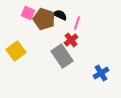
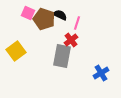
gray rectangle: rotated 45 degrees clockwise
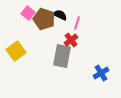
pink square: rotated 16 degrees clockwise
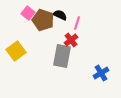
brown pentagon: moved 1 px left, 1 px down
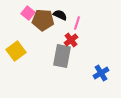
brown pentagon: rotated 15 degrees counterclockwise
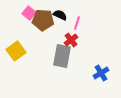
pink square: moved 1 px right
